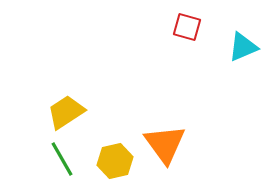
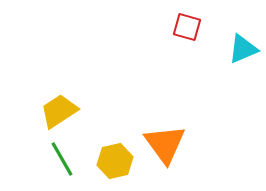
cyan triangle: moved 2 px down
yellow trapezoid: moved 7 px left, 1 px up
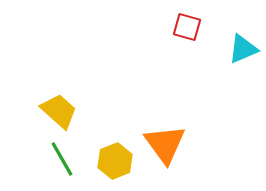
yellow trapezoid: rotated 75 degrees clockwise
yellow hexagon: rotated 8 degrees counterclockwise
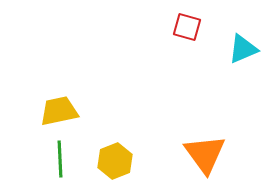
yellow trapezoid: rotated 54 degrees counterclockwise
orange triangle: moved 40 px right, 10 px down
green line: moved 2 px left; rotated 27 degrees clockwise
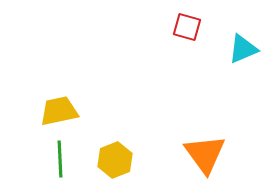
yellow hexagon: moved 1 px up
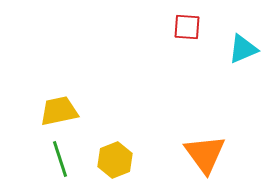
red square: rotated 12 degrees counterclockwise
green line: rotated 15 degrees counterclockwise
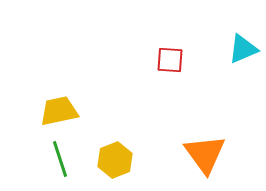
red square: moved 17 px left, 33 px down
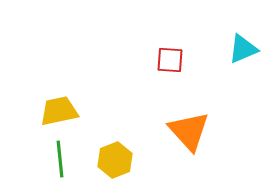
orange triangle: moved 16 px left, 23 px up; rotated 6 degrees counterclockwise
green line: rotated 12 degrees clockwise
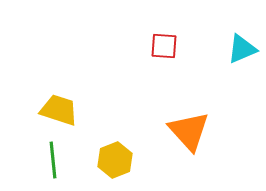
cyan triangle: moved 1 px left
red square: moved 6 px left, 14 px up
yellow trapezoid: moved 1 px up; rotated 30 degrees clockwise
green line: moved 7 px left, 1 px down
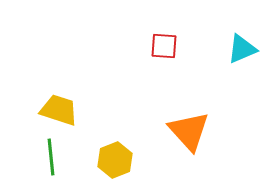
green line: moved 2 px left, 3 px up
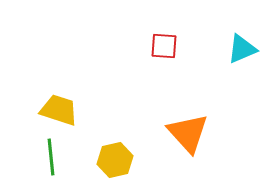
orange triangle: moved 1 px left, 2 px down
yellow hexagon: rotated 8 degrees clockwise
